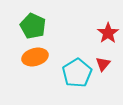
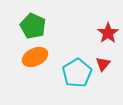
orange ellipse: rotated 10 degrees counterclockwise
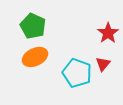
cyan pentagon: rotated 20 degrees counterclockwise
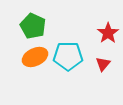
cyan pentagon: moved 9 px left, 17 px up; rotated 20 degrees counterclockwise
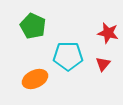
red star: rotated 25 degrees counterclockwise
orange ellipse: moved 22 px down
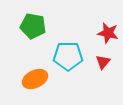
green pentagon: rotated 15 degrees counterclockwise
red triangle: moved 2 px up
